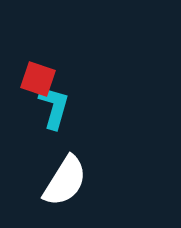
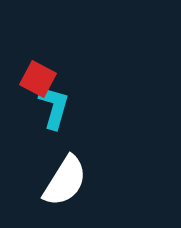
red square: rotated 9 degrees clockwise
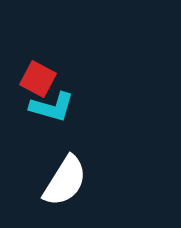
cyan L-shape: moved 2 px left; rotated 90 degrees clockwise
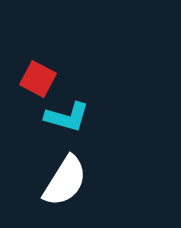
cyan L-shape: moved 15 px right, 10 px down
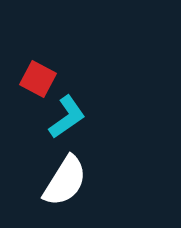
cyan L-shape: rotated 51 degrees counterclockwise
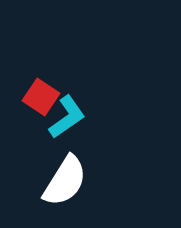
red square: moved 3 px right, 18 px down; rotated 6 degrees clockwise
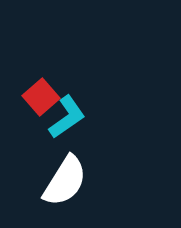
red square: rotated 15 degrees clockwise
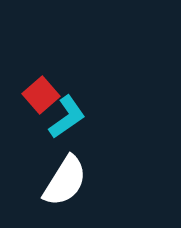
red square: moved 2 px up
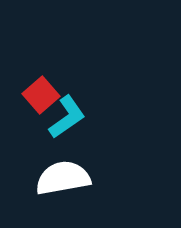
white semicircle: moved 2 px left, 3 px up; rotated 132 degrees counterclockwise
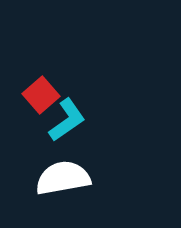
cyan L-shape: moved 3 px down
